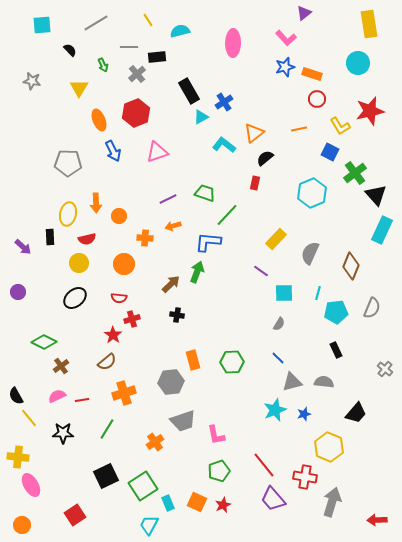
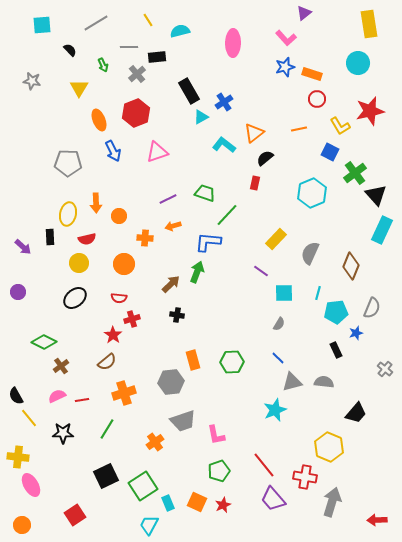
blue star at (304, 414): moved 52 px right, 81 px up
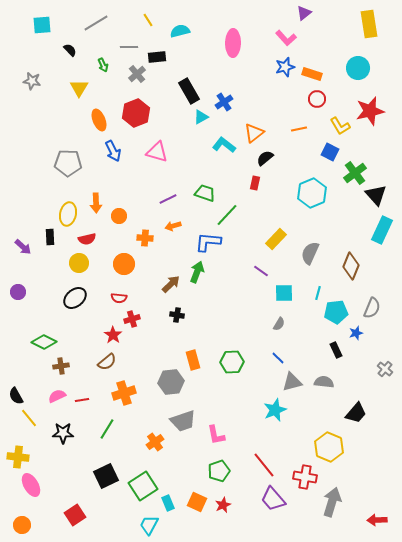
cyan circle at (358, 63): moved 5 px down
pink triangle at (157, 152): rotated 35 degrees clockwise
brown cross at (61, 366): rotated 28 degrees clockwise
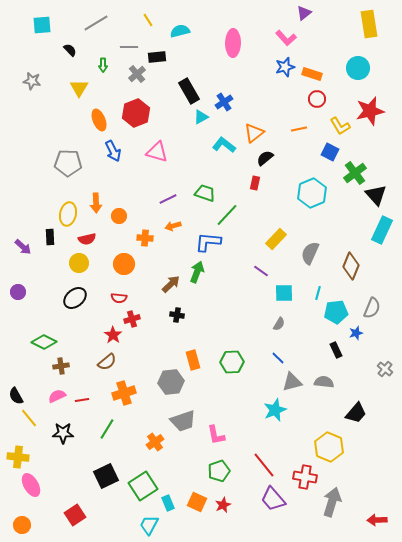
green arrow at (103, 65): rotated 24 degrees clockwise
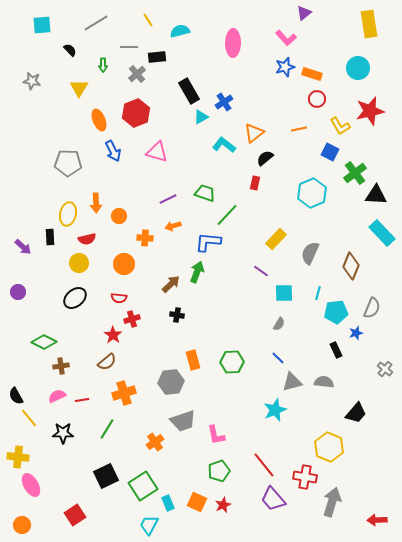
black triangle at (376, 195): rotated 45 degrees counterclockwise
cyan rectangle at (382, 230): moved 3 px down; rotated 68 degrees counterclockwise
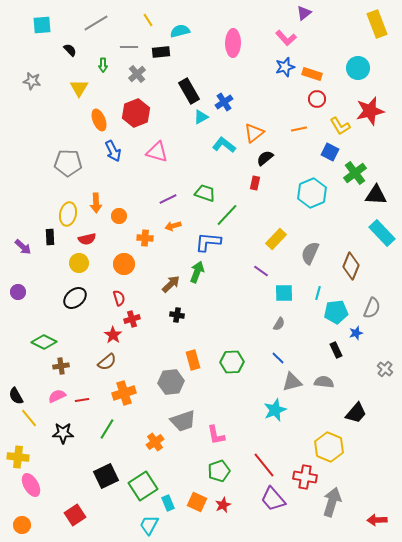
yellow rectangle at (369, 24): moved 8 px right; rotated 12 degrees counterclockwise
black rectangle at (157, 57): moved 4 px right, 5 px up
red semicircle at (119, 298): rotated 112 degrees counterclockwise
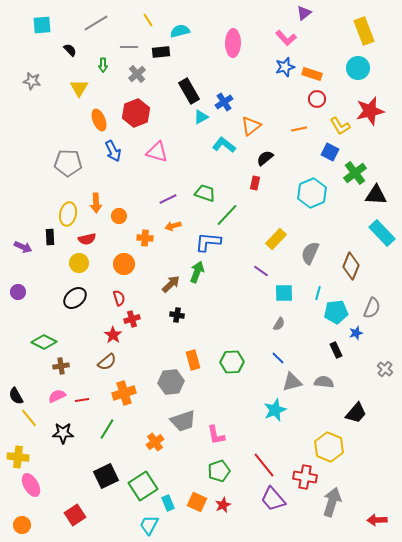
yellow rectangle at (377, 24): moved 13 px left, 7 px down
orange triangle at (254, 133): moved 3 px left, 7 px up
purple arrow at (23, 247): rotated 18 degrees counterclockwise
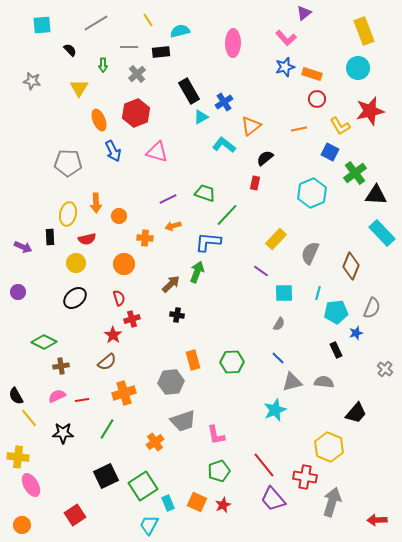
yellow circle at (79, 263): moved 3 px left
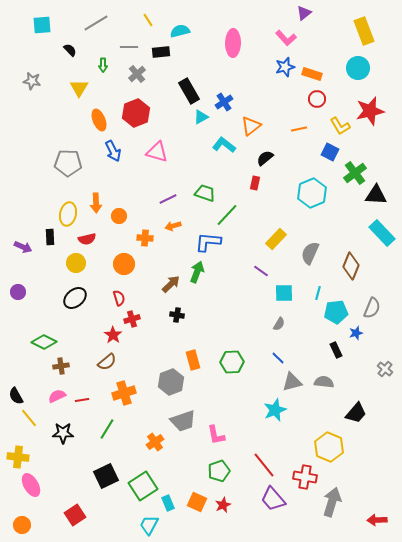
gray hexagon at (171, 382): rotated 15 degrees counterclockwise
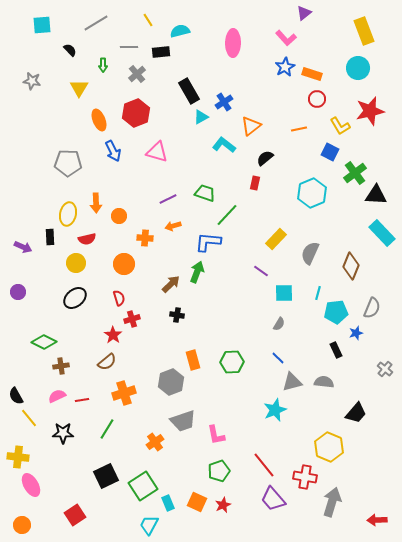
blue star at (285, 67): rotated 12 degrees counterclockwise
